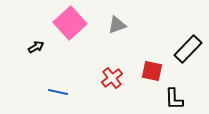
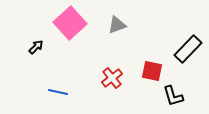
black arrow: rotated 14 degrees counterclockwise
black L-shape: moved 1 px left, 3 px up; rotated 15 degrees counterclockwise
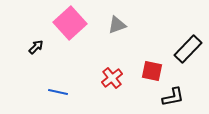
black L-shape: moved 1 px down; rotated 85 degrees counterclockwise
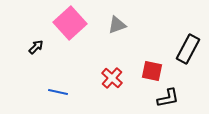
black rectangle: rotated 16 degrees counterclockwise
red cross: rotated 10 degrees counterclockwise
black L-shape: moved 5 px left, 1 px down
